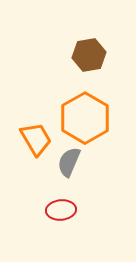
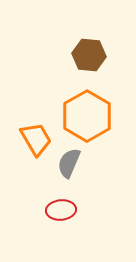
brown hexagon: rotated 16 degrees clockwise
orange hexagon: moved 2 px right, 2 px up
gray semicircle: moved 1 px down
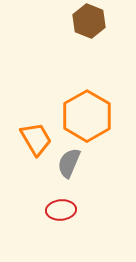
brown hexagon: moved 34 px up; rotated 16 degrees clockwise
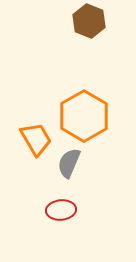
orange hexagon: moved 3 px left
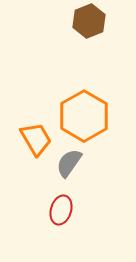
brown hexagon: rotated 16 degrees clockwise
gray semicircle: rotated 12 degrees clockwise
red ellipse: rotated 68 degrees counterclockwise
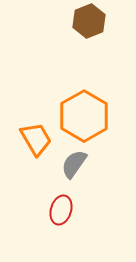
gray semicircle: moved 5 px right, 1 px down
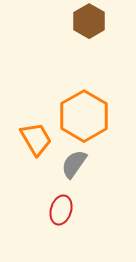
brown hexagon: rotated 8 degrees counterclockwise
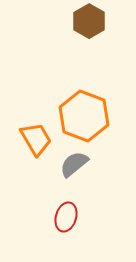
orange hexagon: rotated 9 degrees counterclockwise
gray semicircle: rotated 16 degrees clockwise
red ellipse: moved 5 px right, 7 px down
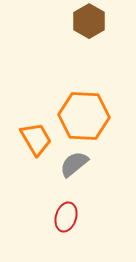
orange hexagon: rotated 18 degrees counterclockwise
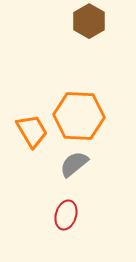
orange hexagon: moved 5 px left
orange trapezoid: moved 4 px left, 8 px up
red ellipse: moved 2 px up
